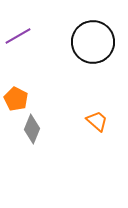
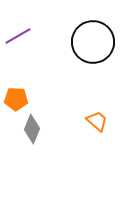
orange pentagon: rotated 25 degrees counterclockwise
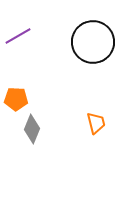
orange trapezoid: moved 1 px left, 2 px down; rotated 35 degrees clockwise
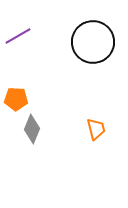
orange trapezoid: moved 6 px down
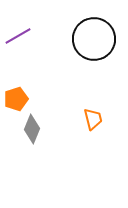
black circle: moved 1 px right, 3 px up
orange pentagon: rotated 20 degrees counterclockwise
orange trapezoid: moved 3 px left, 10 px up
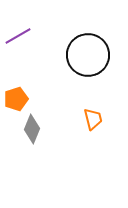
black circle: moved 6 px left, 16 px down
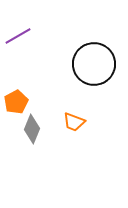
black circle: moved 6 px right, 9 px down
orange pentagon: moved 3 px down; rotated 10 degrees counterclockwise
orange trapezoid: moved 19 px left, 3 px down; rotated 125 degrees clockwise
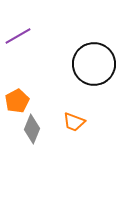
orange pentagon: moved 1 px right, 1 px up
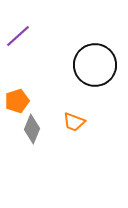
purple line: rotated 12 degrees counterclockwise
black circle: moved 1 px right, 1 px down
orange pentagon: rotated 10 degrees clockwise
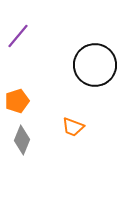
purple line: rotated 8 degrees counterclockwise
orange trapezoid: moved 1 px left, 5 px down
gray diamond: moved 10 px left, 11 px down
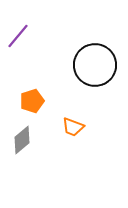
orange pentagon: moved 15 px right
gray diamond: rotated 28 degrees clockwise
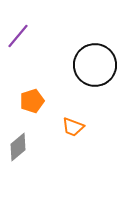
gray diamond: moved 4 px left, 7 px down
